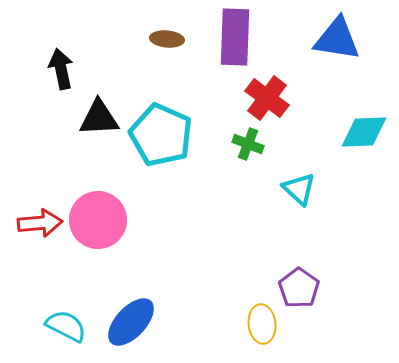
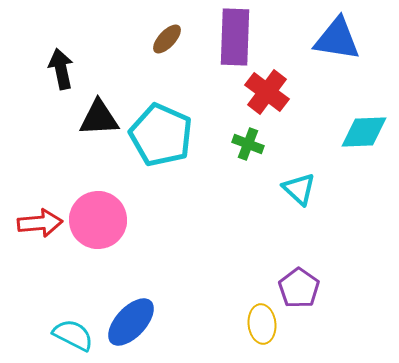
brown ellipse: rotated 52 degrees counterclockwise
red cross: moved 6 px up
cyan semicircle: moved 7 px right, 9 px down
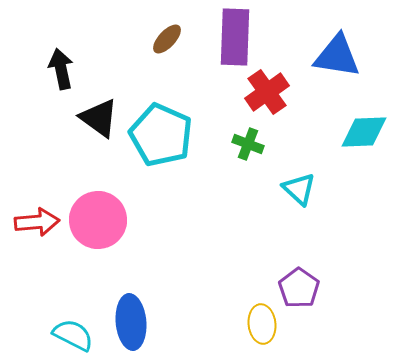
blue triangle: moved 17 px down
red cross: rotated 18 degrees clockwise
black triangle: rotated 39 degrees clockwise
red arrow: moved 3 px left, 1 px up
blue ellipse: rotated 48 degrees counterclockwise
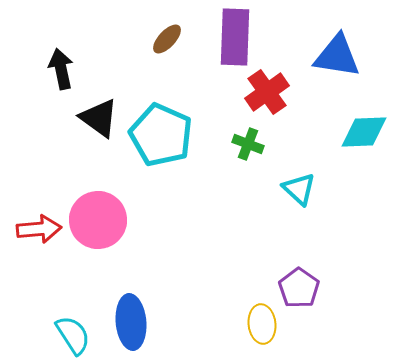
red arrow: moved 2 px right, 7 px down
cyan semicircle: rotated 30 degrees clockwise
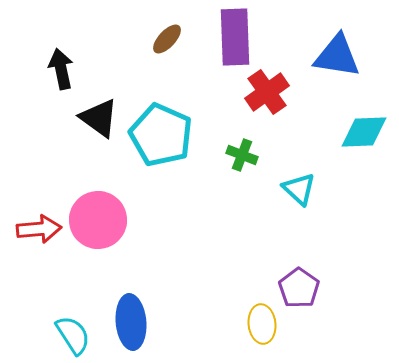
purple rectangle: rotated 4 degrees counterclockwise
green cross: moved 6 px left, 11 px down
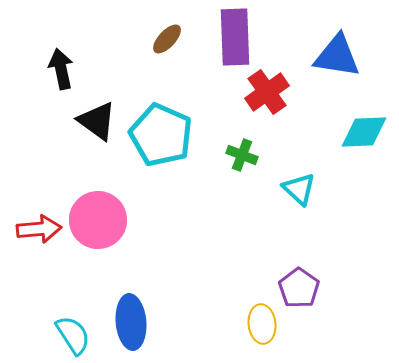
black triangle: moved 2 px left, 3 px down
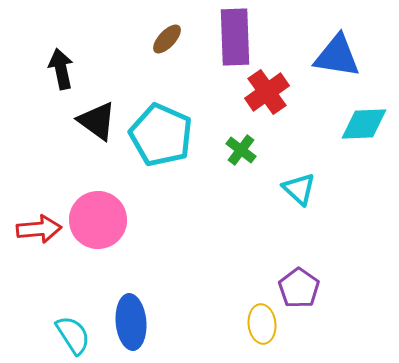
cyan diamond: moved 8 px up
green cross: moved 1 px left, 5 px up; rotated 16 degrees clockwise
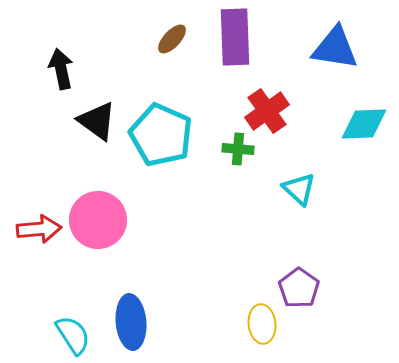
brown ellipse: moved 5 px right
blue triangle: moved 2 px left, 8 px up
red cross: moved 19 px down
green cross: moved 3 px left, 1 px up; rotated 32 degrees counterclockwise
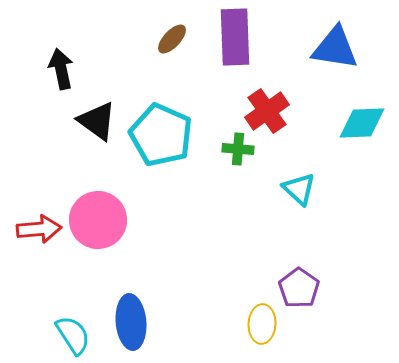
cyan diamond: moved 2 px left, 1 px up
yellow ellipse: rotated 9 degrees clockwise
